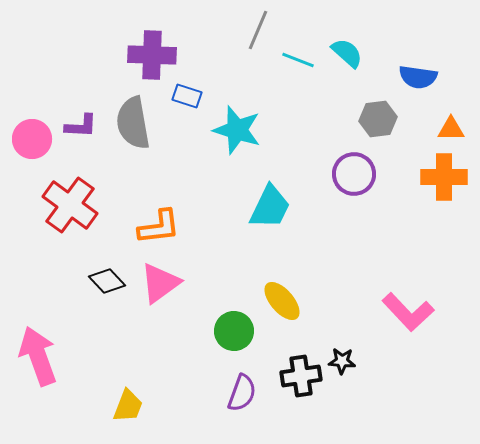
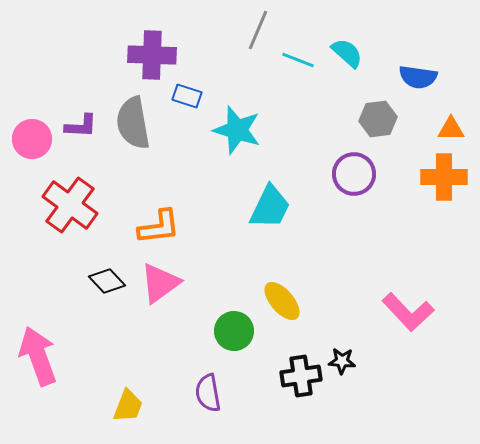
purple semicircle: moved 34 px left; rotated 150 degrees clockwise
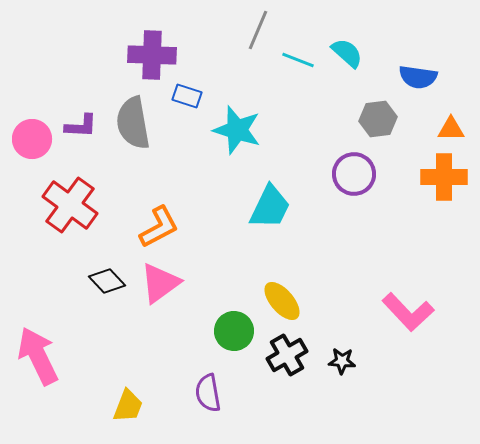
orange L-shape: rotated 21 degrees counterclockwise
pink arrow: rotated 6 degrees counterclockwise
black cross: moved 14 px left, 21 px up; rotated 21 degrees counterclockwise
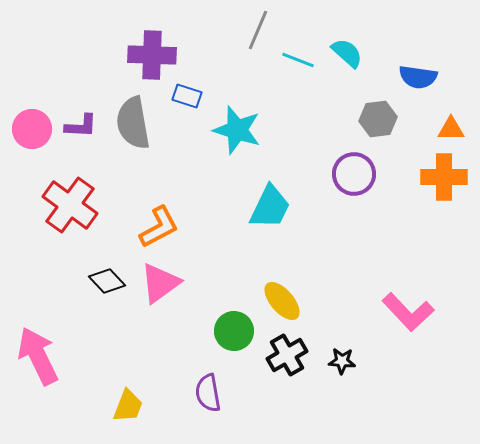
pink circle: moved 10 px up
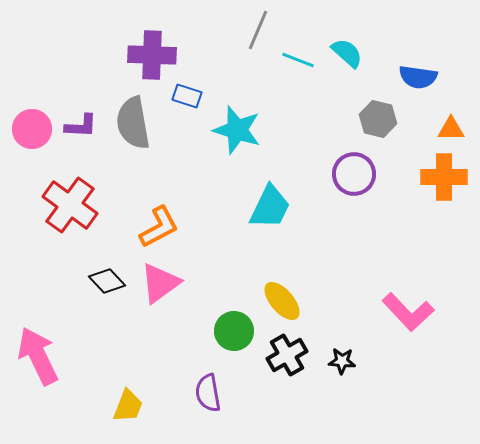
gray hexagon: rotated 21 degrees clockwise
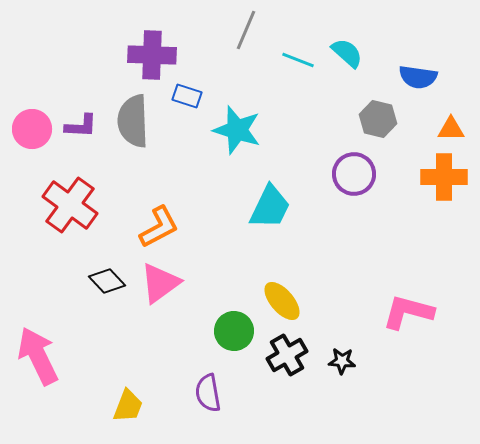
gray line: moved 12 px left
gray semicircle: moved 2 px up; rotated 8 degrees clockwise
pink L-shape: rotated 148 degrees clockwise
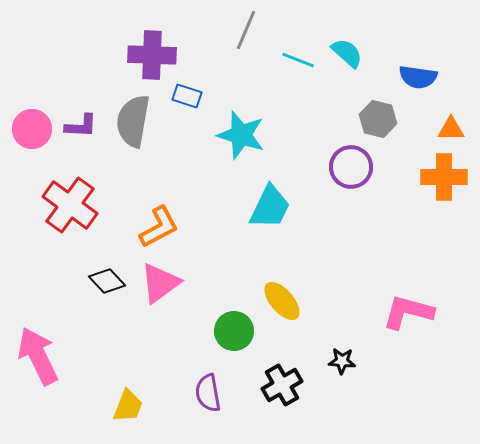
gray semicircle: rotated 12 degrees clockwise
cyan star: moved 4 px right, 5 px down
purple circle: moved 3 px left, 7 px up
black cross: moved 5 px left, 30 px down
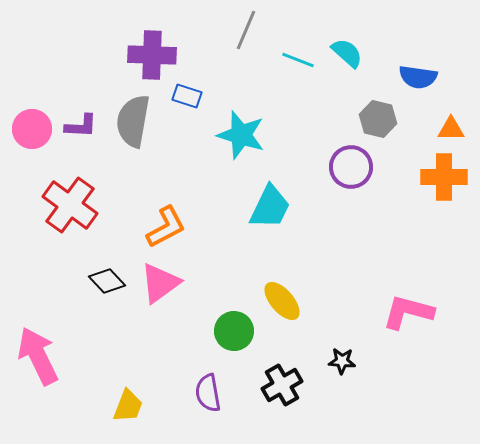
orange L-shape: moved 7 px right
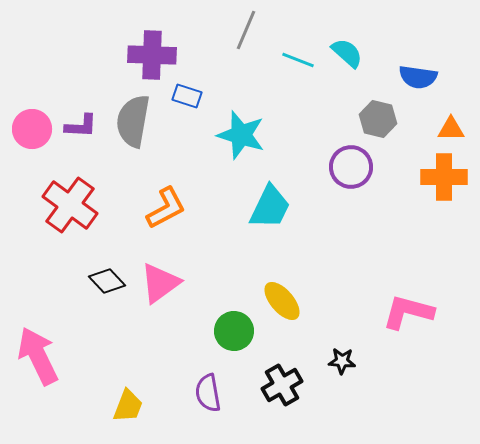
orange L-shape: moved 19 px up
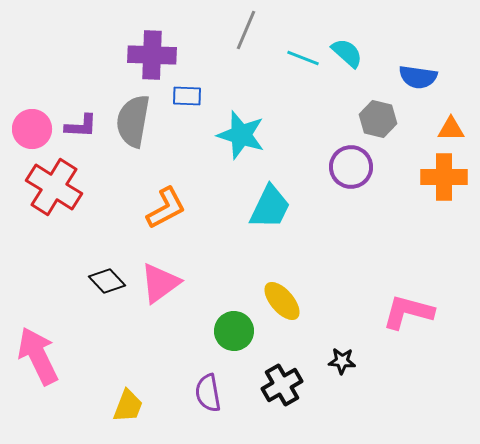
cyan line: moved 5 px right, 2 px up
blue rectangle: rotated 16 degrees counterclockwise
red cross: moved 16 px left, 18 px up; rotated 4 degrees counterclockwise
